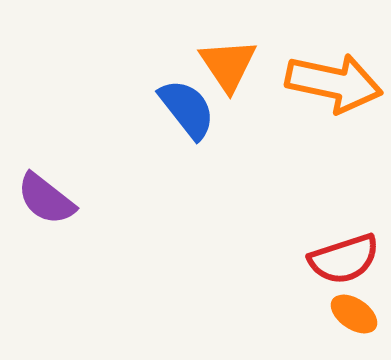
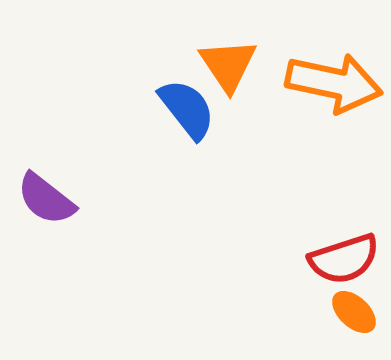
orange ellipse: moved 2 px up; rotated 9 degrees clockwise
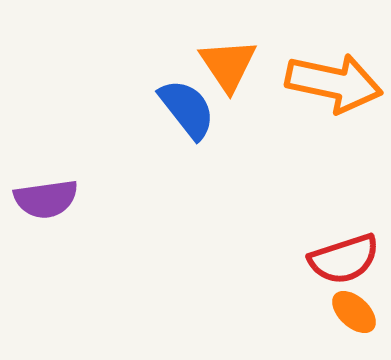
purple semicircle: rotated 46 degrees counterclockwise
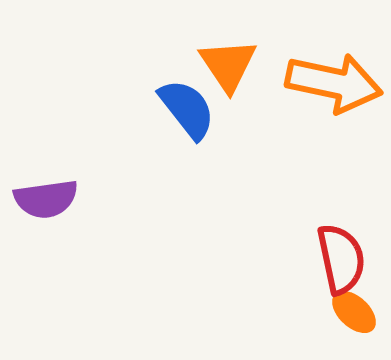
red semicircle: moved 3 px left; rotated 84 degrees counterclockwise
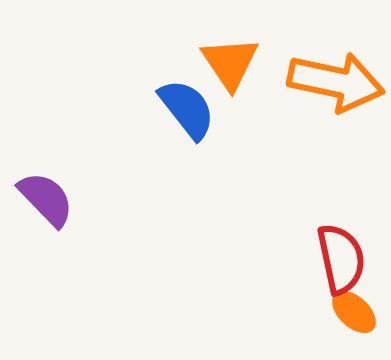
orange triangle: moved 2 px right, 2 px up
orange arrow: moved 2 px right, 1 px up
purple semicircle: rotated 126 degrees counterclockwise
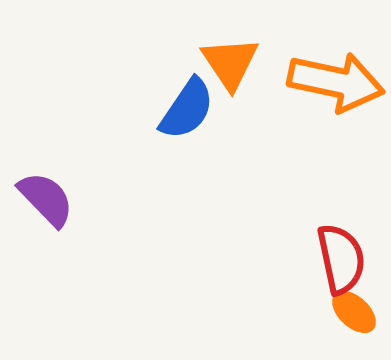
blue semicircle: rotated 72 degrees clockwise
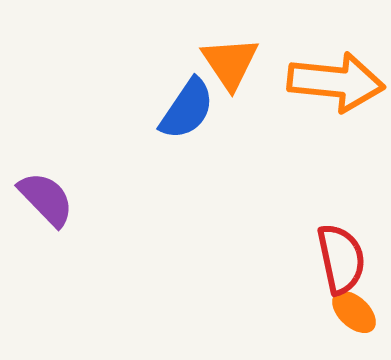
orange arrow: rotated 6 degrees counterclockwise
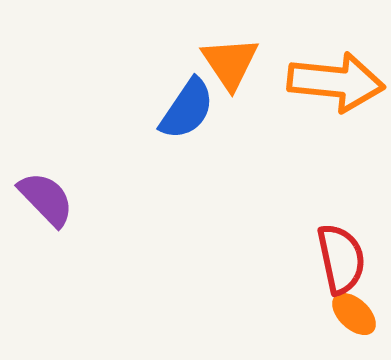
orange ellipse: moved 2 px down
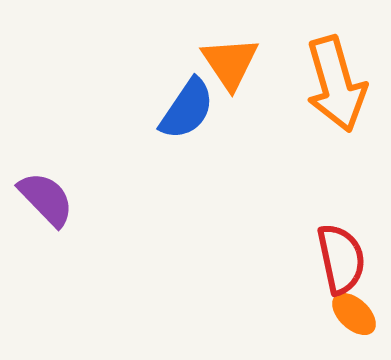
orange arrow: moved 2 px down; rotated 68 degrees clockwise
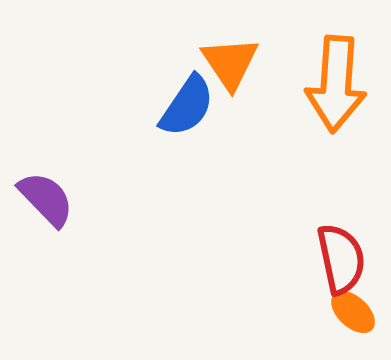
orange arrow: rotated 20 degrees clockwise
blue semicircle: moved 3 px up
orange ellipse: moved 1 px left, 2 px up
